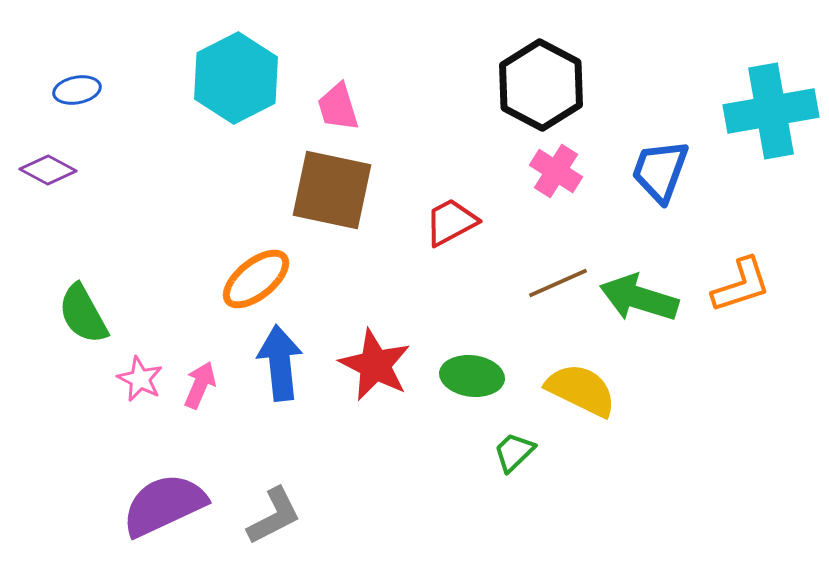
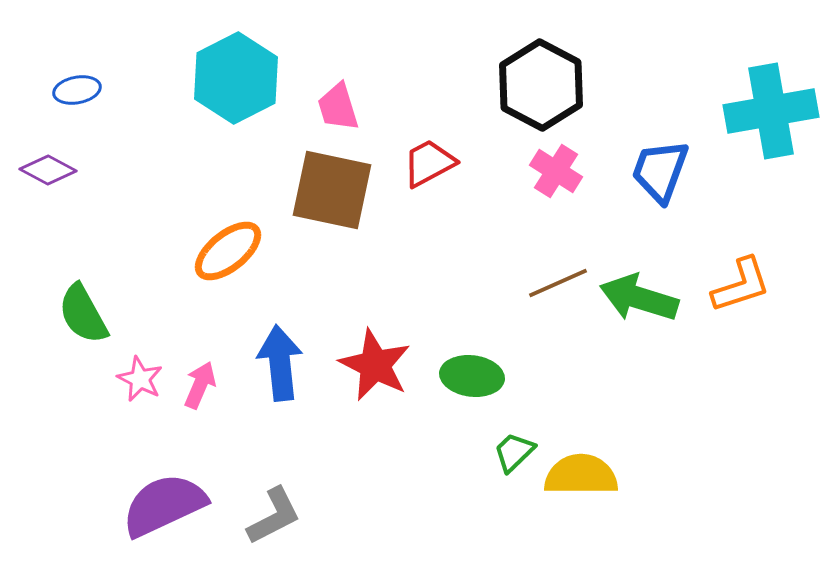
red trapezoid: moved 22 px left, 59 px up
orange ellipse: moved 28 px left, 28 px up
yellow semicircle: moved 85 px down; rotated 26 degrees counterclockwise
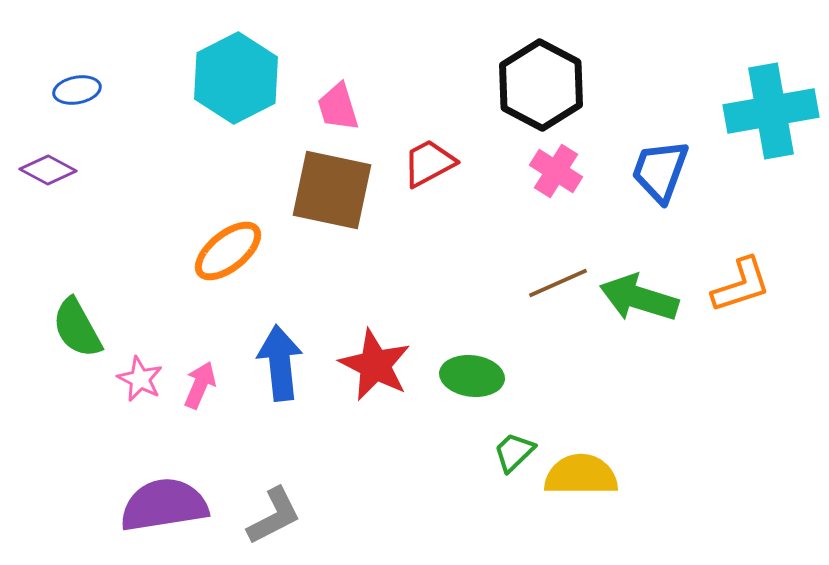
green semicircle: moved 6 px left, 14 px down
purple semicircle: rotated 16 degrees clockwise
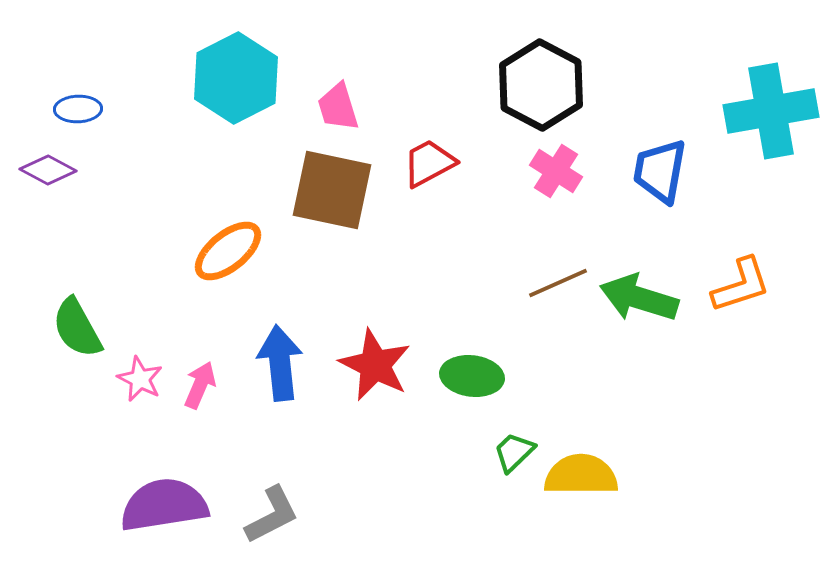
blue ellipse: moved 1 px right, 19 px down; rotated 9 degrees clockwise
blue trapezoid: rotated 10 degrees counterclockwise
gray L-shape: moved 2 px left, 1 px up
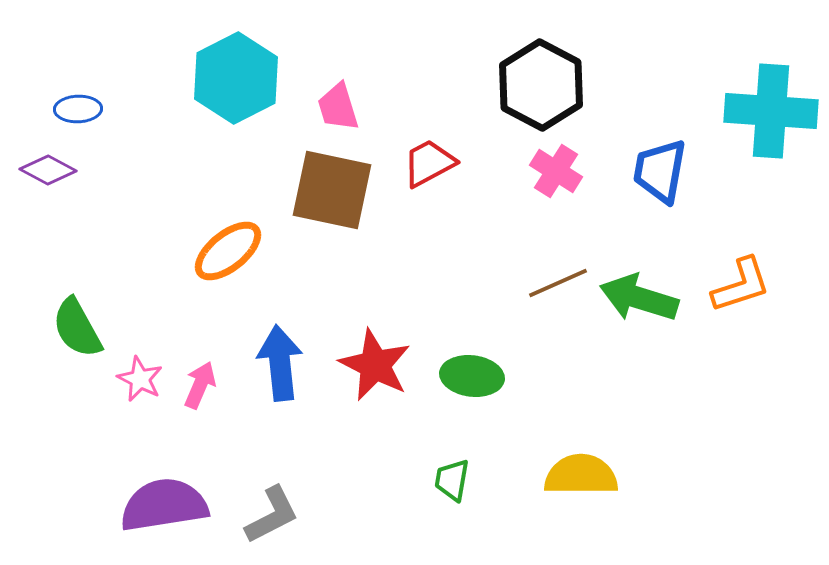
cyan cross: rotated 14 degrees clockwise
green trapezoid: moved 62 px left, 28 px down; rotated 36 degrees counterclockwise
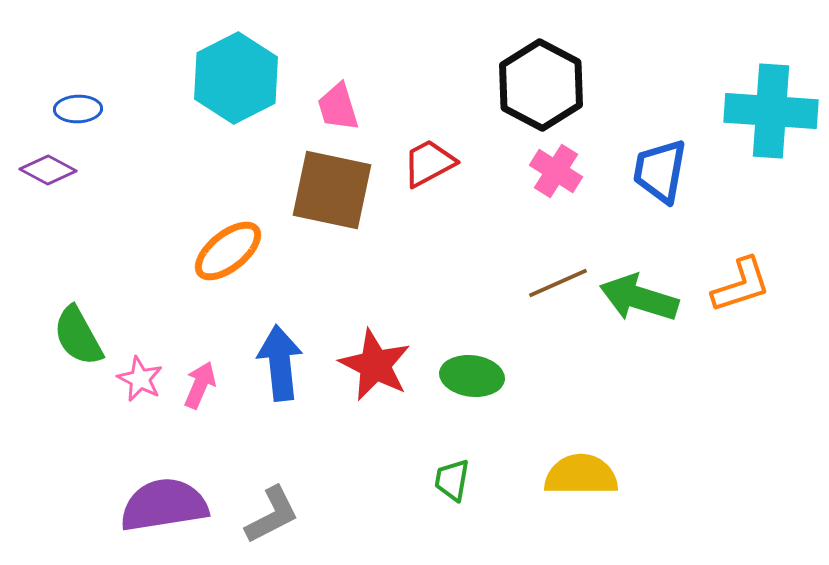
green semicircle: moved 1 px right, 8 px down
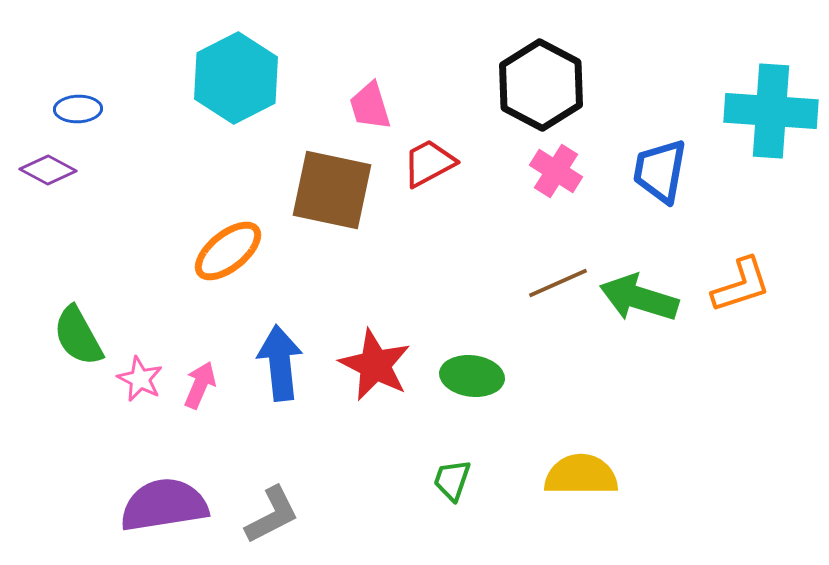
pink trapezoid: moved 32 px right, 1 px up
green trapezoid: rotated 9 degrees clockwise
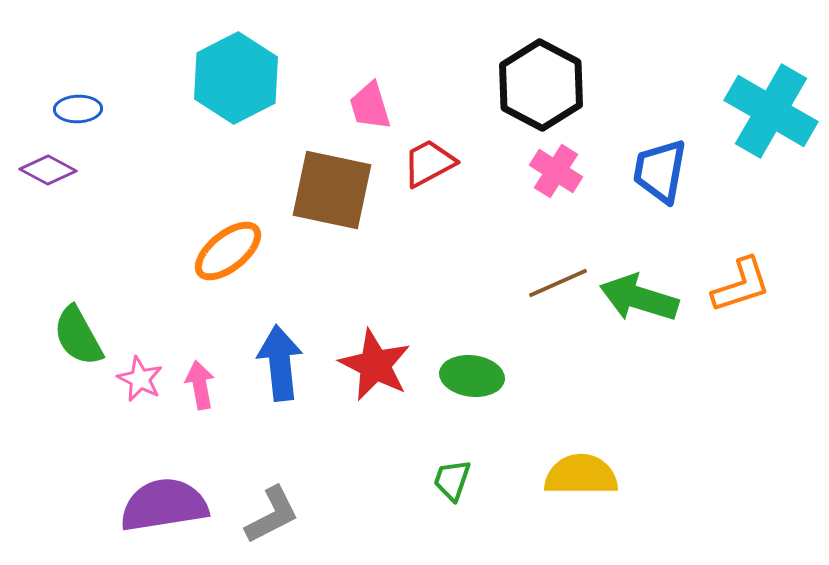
cyan cross: rotated 26 degrees clockwise
pink arrow: rotated 33 degrees counterclockwise
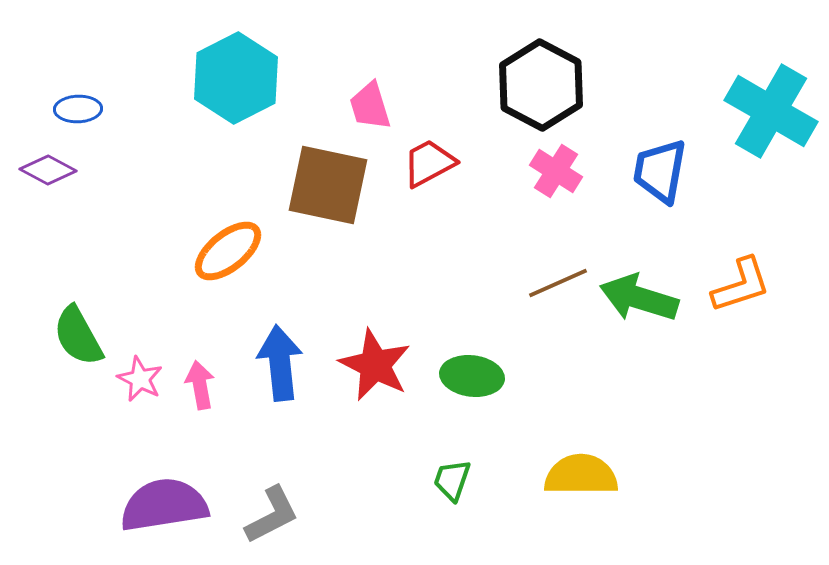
brown square: moved 4 px left, 5 px up
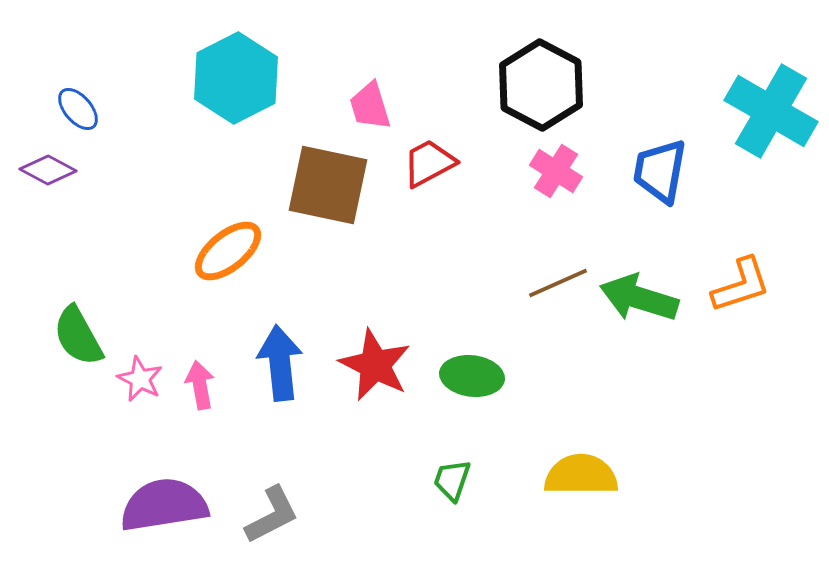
blue ellipse: rotated 51 degrees clockwise
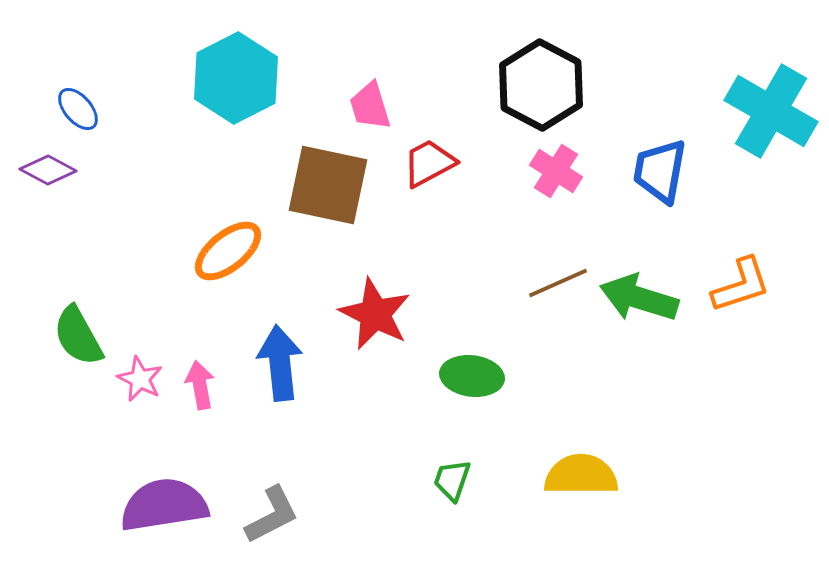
red star: moved 51 px up
